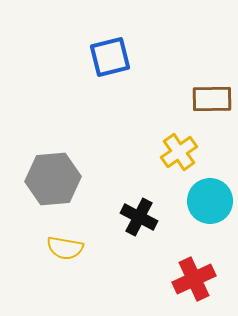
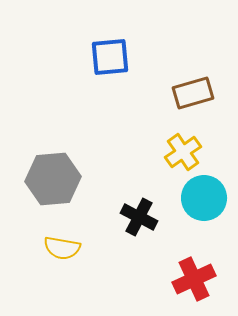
blue square: rotated 9 degrees clockwise
brown rectangle: moved 19 px left, 6 px up; rotated 15 degrees counterclockwise
yellow cross: moved 4 px right
cyan circle: moved 6 px left, 3 px up
yellow semicircle: moved 3 px left
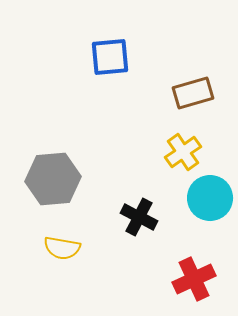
cyan circle: moved 6 px right
